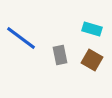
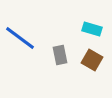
blue line: moved 1 px left
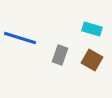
blue line: rotated 20 degrees counterclockwise
gray rectangle: rotated 30 degrees clockwise
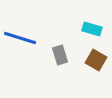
gray rectangle: rotated 36 degrees counterclockwise
brown square: moved 4 px right
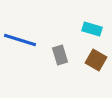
blue line: moved 2 px down
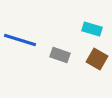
gray rectangle: rotated 54 degrees counterclockwise
brown square: moved 1 px right, 1 px up
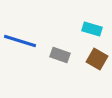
blue line: moved 1 px down
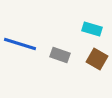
blue line: moved 3 px down
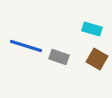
blue line: moved 6 px right, 2 px down
gray rectangle: moved 1 px left, 2 px down
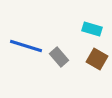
gray rectangle: rotated 30 degrees clockwise
